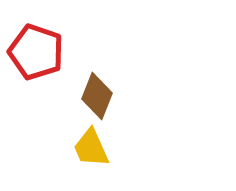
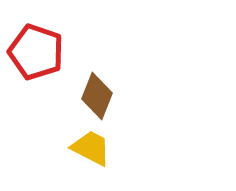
yellow trapezoid: rotated 141 degrees clockwise
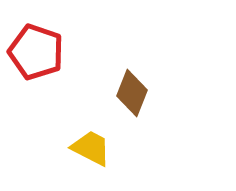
brown diamond: moved 35 px right, 3 px up
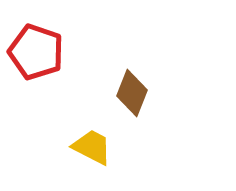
yellow trapezoid: moved 1 px right, 1 px up
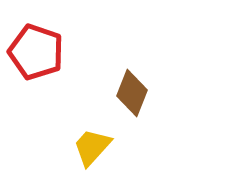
yellow trapezoid: rotated 75 degrees counterclockwise
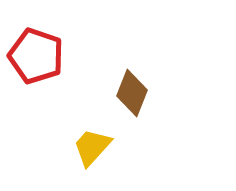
red pentagon: moved 4 px down
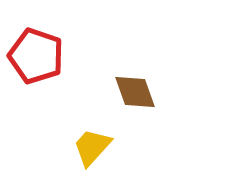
brown diamond: moved 3 px right, 1 px up; rotated 42 degrees counterclockwise
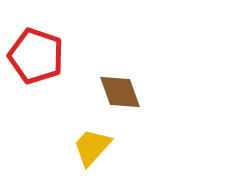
brown diamond: moved 15 px left
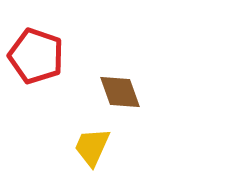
yellow trapezoid: rotated 18 degrees counterclockwise
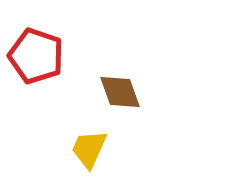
yellow trapezoid: moved 3 px left, 2 px down
